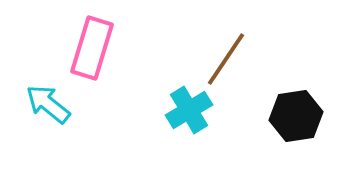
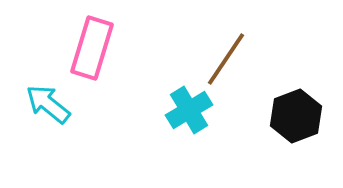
black hexagon: rotated 12 degrees counterclockwise
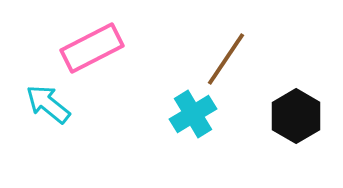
pink rectangle: rotated 46 degrees clockwise
cyan cross: moved 4 px right, 4 px down
black hexagon: rotated 9 degrees counterclockwise
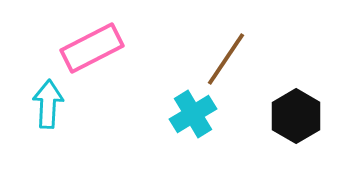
cyan arrow: rotated 54 degrees clockwise
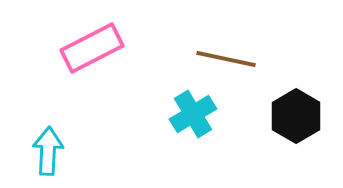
brown line: rotated 68 degrees clockwise
cyan arrow: moved 47 px down
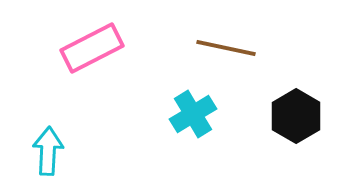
brown line: moved 11 px up
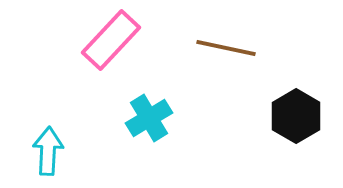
pink rectangle: moved 19 px right, 8 px up; rotated 20 degrees counterclockwise
cyan cross: moved 44 px left, 4 px down
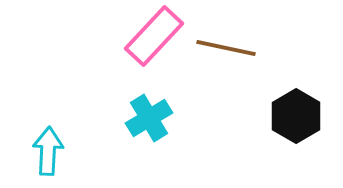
pink rectangle: moved 43 px right, 4 px up
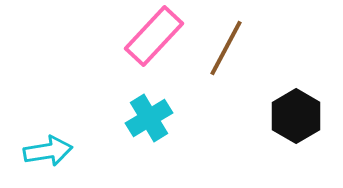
brown line: rotated 74 degrees counterclockwise
cyan arrow: rotated 78 degrees clockwise
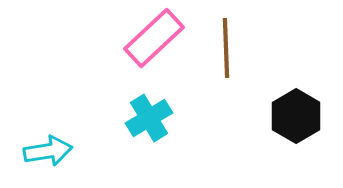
pink rectangle: moved 2 px down; rotated 4 degrees clockwise
brown line: rotated 30 degrees counterclockwise
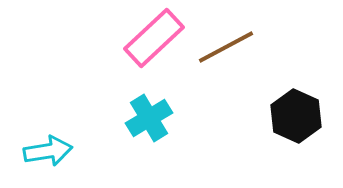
brown line: moved 1 px up; rotated 64 degrees clockwise
black hexagon: rotated 6 degrees counterclockwise
